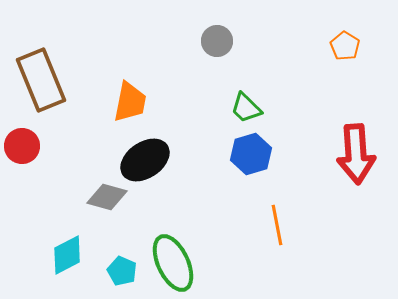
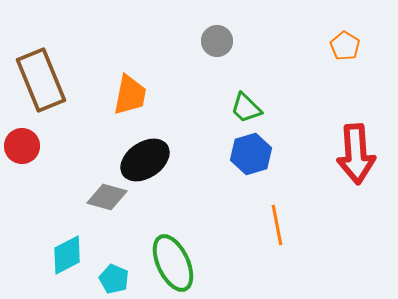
orange trapezoid: moved 7 px up
cyan pentagon: moved 8 px left, 8 px down
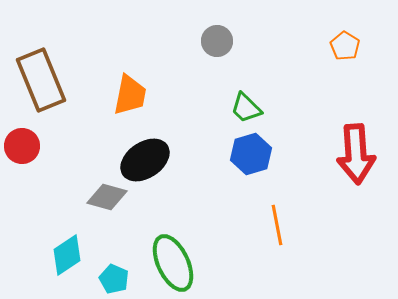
cyan diamond: rotated 6 degrees counterclockwise
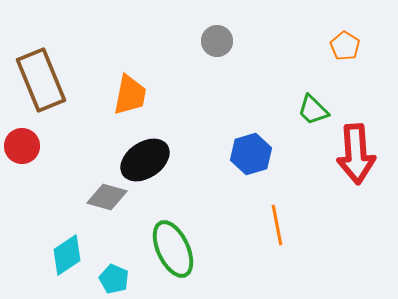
green trapezoid: moved 67 px right, 2 px down
green ellipse: moved 14 px up
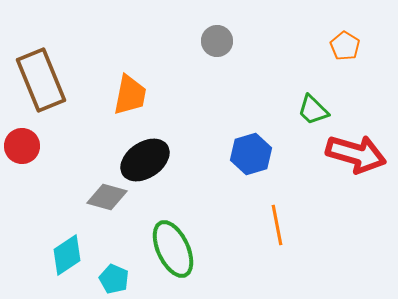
red arrow: rotated 70 degrees counterclockwise
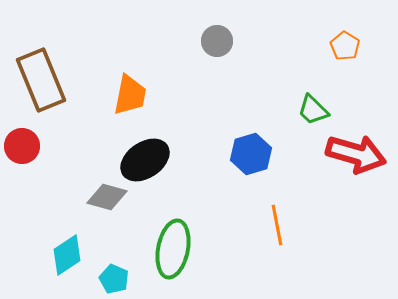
green ellipse: rotated 36 degrees clockwise
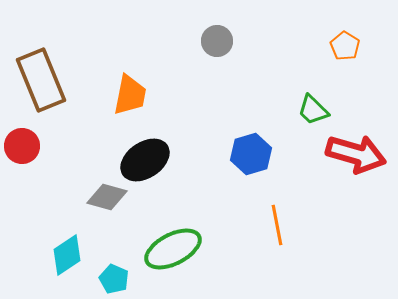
green ellipse: rotated 52 degrees clockwise
